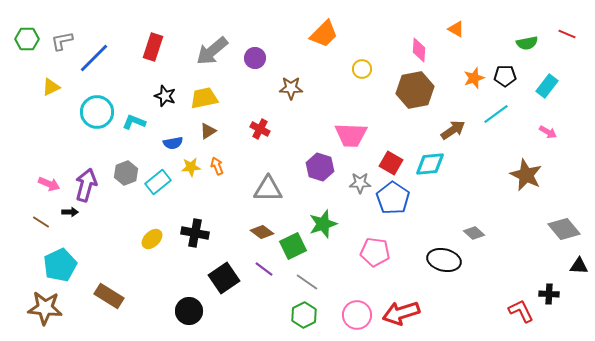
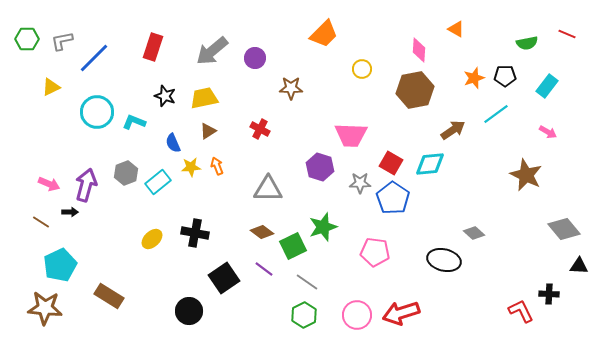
blue semicircle at (173, 143): rotated 78 degrees clockwise
green star at (323, 224): moved 3 px down
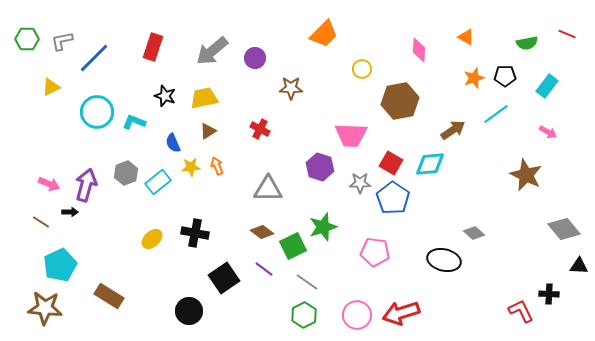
orange triangle at (456, 29): moved 10 px right, 8 px down
brown hexagon at (415, 90): moved 15 px left, 11 px down
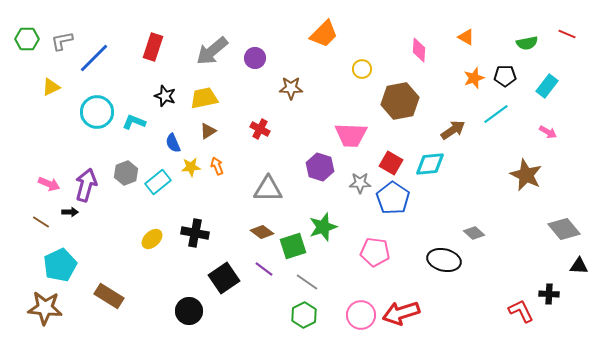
green square at (293, 246): rotated 8 degrees clockwise
pink circle at (357, 315): moved 4 px right
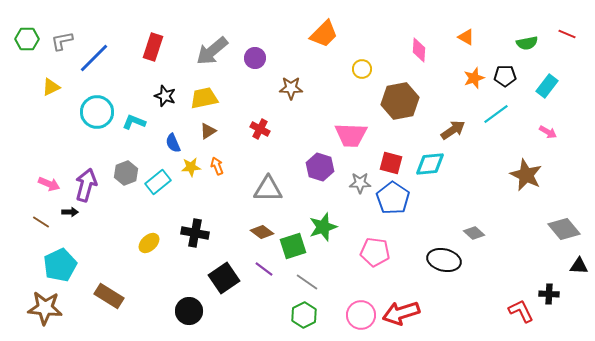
red square at (391, 163): rotated 15 degrees counterclockwise
yellow ellipse at (152, 239): moved 3 px left, 4 px down
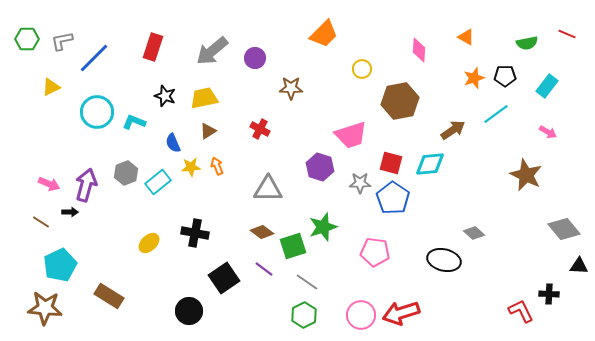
pink trapezoid at (351, 135): rotated 20 degrees counterclockwise
